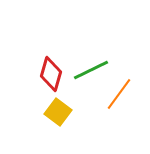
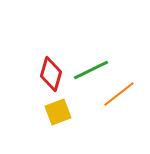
orange line: rotated 16 degrees clockwise
yellow square: rotated 32 degrees clockwise
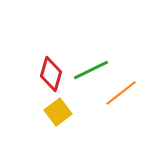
orange line: moved 2 px right, 1 px up
yellow square: rotated 16 degrees counterclockwise
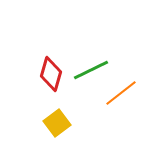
yellow square: moved 1 px left, 11 px down
